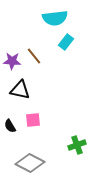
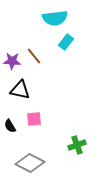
pink square: moved 1 px right, 1 px up
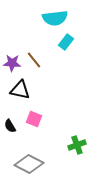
brown line: moved 4 px down
purple star: moved 2 px down
pink square: rotated 28 degrees clockwise
gray diamond: moved 1 px left, 1 px down
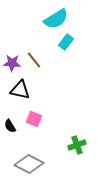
cyan semicircle: moved 1 px right, 1 px down; rotated 25 degrees counterclockwise
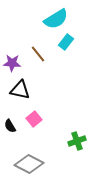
brown line: moved 4 px right, 6 px up
pink square: rotated 28 degrees clockwise
green cross: moved 4 px up
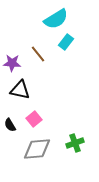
black semicircle: moved 1 px up
green cross: moved 2 px left, 2 px down
gray diamond: moved 8 px right, 15 px up; rotated 32 degrees counterclockwise
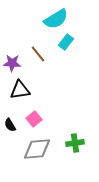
black triangle: rotated 20 degrees counterclockwise
green cross: rotated 12 degrees clockwise
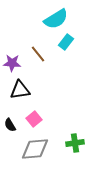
gray diamond: moved 2 px left
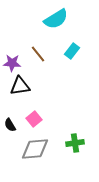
cyan rectangle: moved 6 px right, 9 px down
black triangle: moved 4 px up
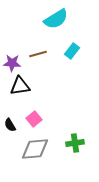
brown line: rotated 66 degrees counterclockwise
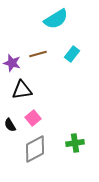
cyan rectangle: moved 3 px down
purple star: rotated 12 degrees clockwise
black triangle: moved 2 px right, 4 px down
pink square: moved 1 px left, 1 px up
gray diamond: rotated 24 degrees counterclockwise
